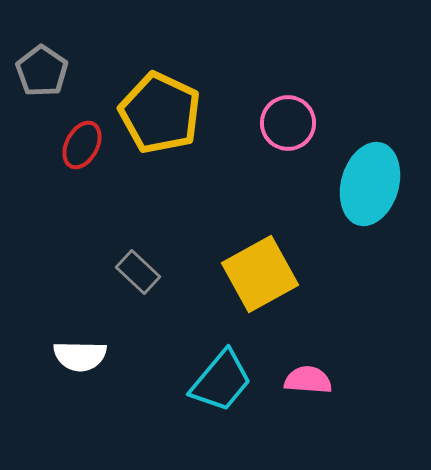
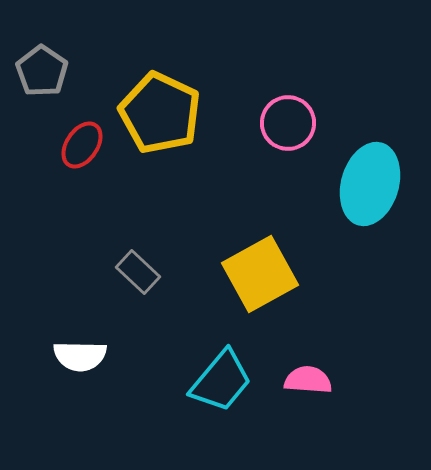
red ellipse: rotated 6 degrees clockwise
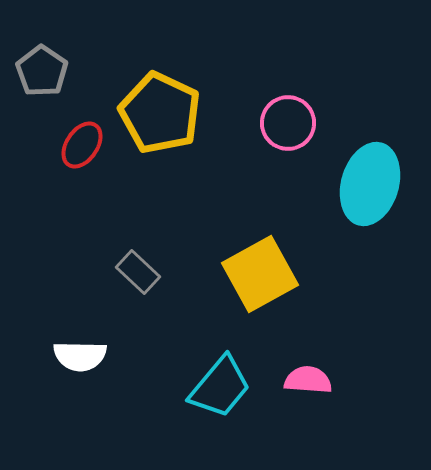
cyan trapezoid: moved 1 px left, 6 px down
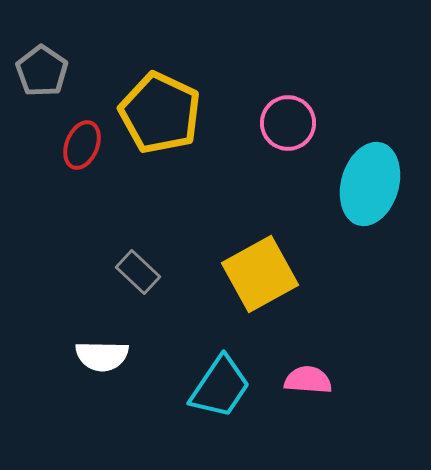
red ellipse: rotated 12 degrees counterclockwise
white semicircle: moved 22 px right
cyan trapezoid: rotated 6 degrees counterclockwise
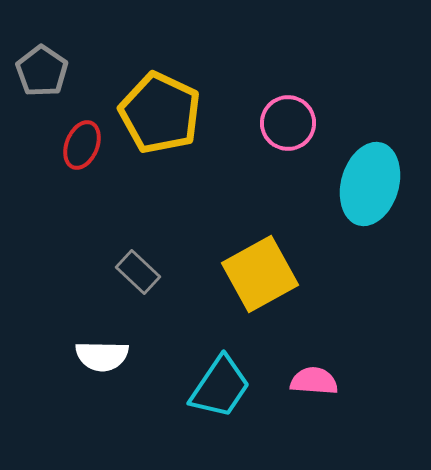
pink semicircle: moved 6 px right, 1 px down
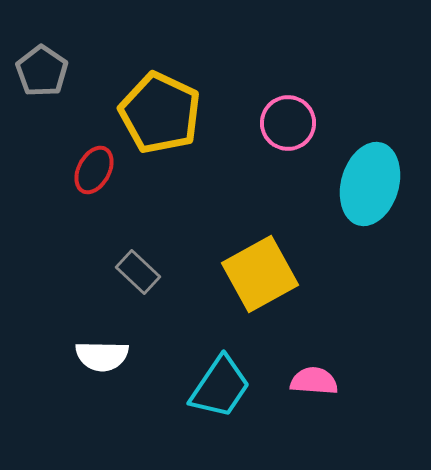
red ellipse: moved 12 px right, 25 px down; rotated 6 degrees clockwise
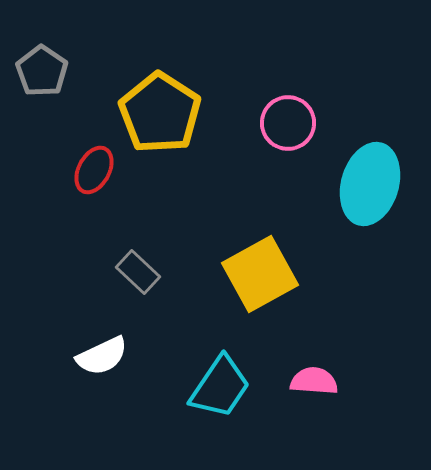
yellow pentagon: rotated 8 degrees clockwise
white semicircle: rotated 26 degrees counterclockwise
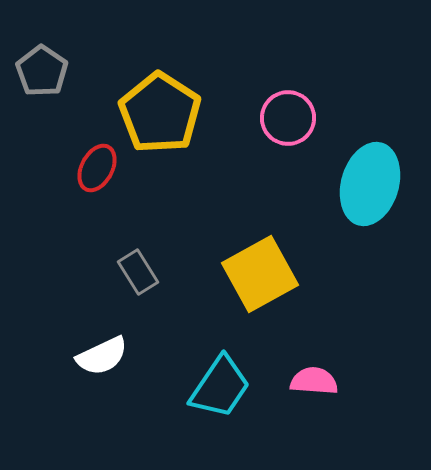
pink circle: moved 5 px up
red ellipse: moved 3 px right, 2 px up
gray rectangle: rotated 15 degrees clockwise
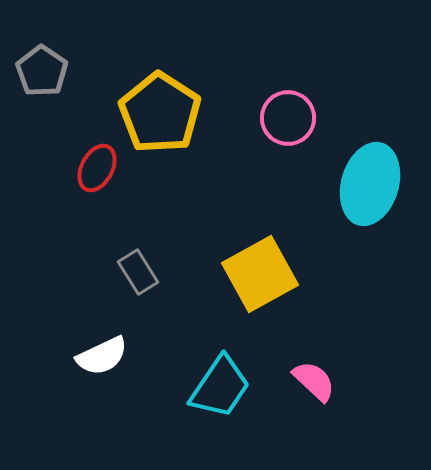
pink semicircle: rotated 39 degrees clockwise
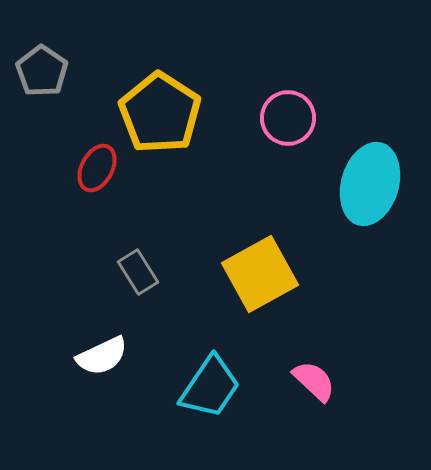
cyan trapezoid: moved 10 px left
